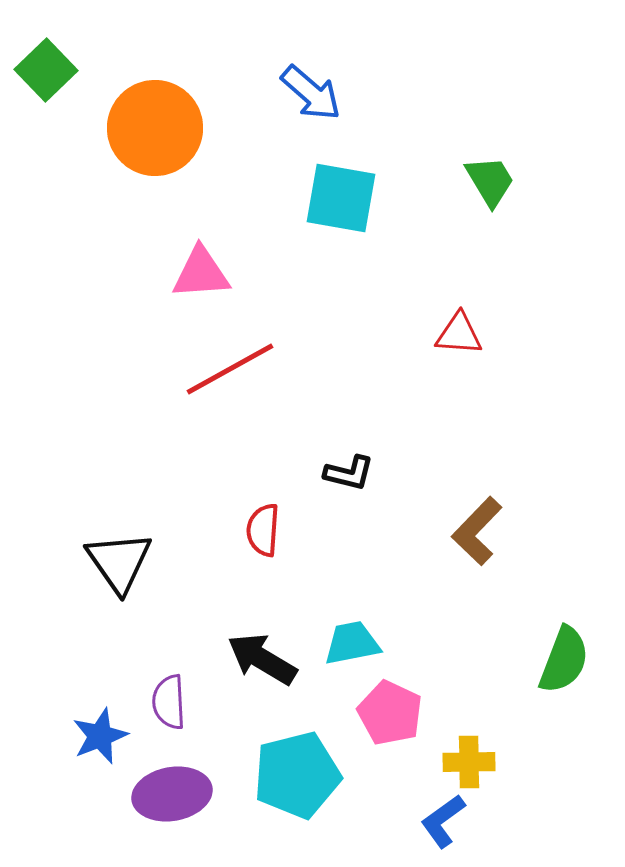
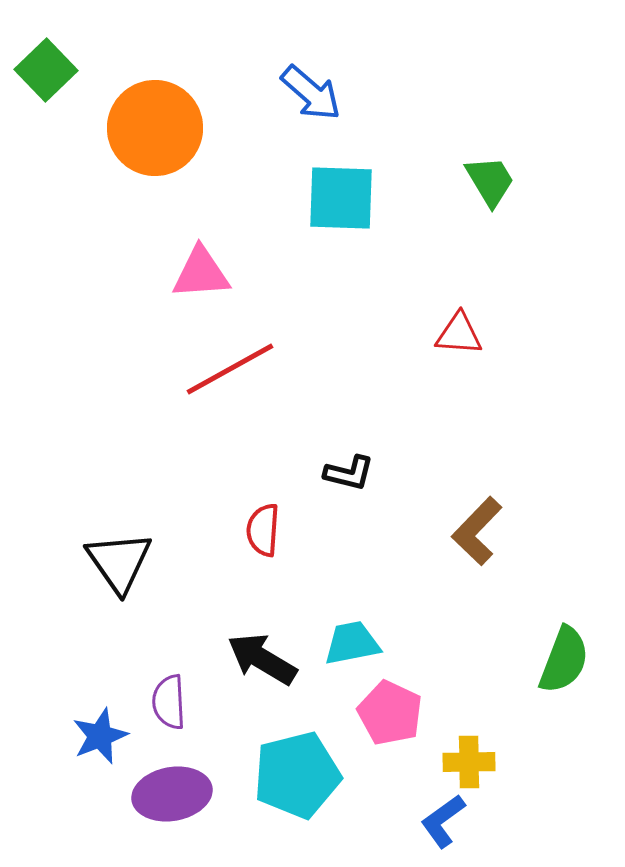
cyan square: rotated 8 degrees counterclockwise
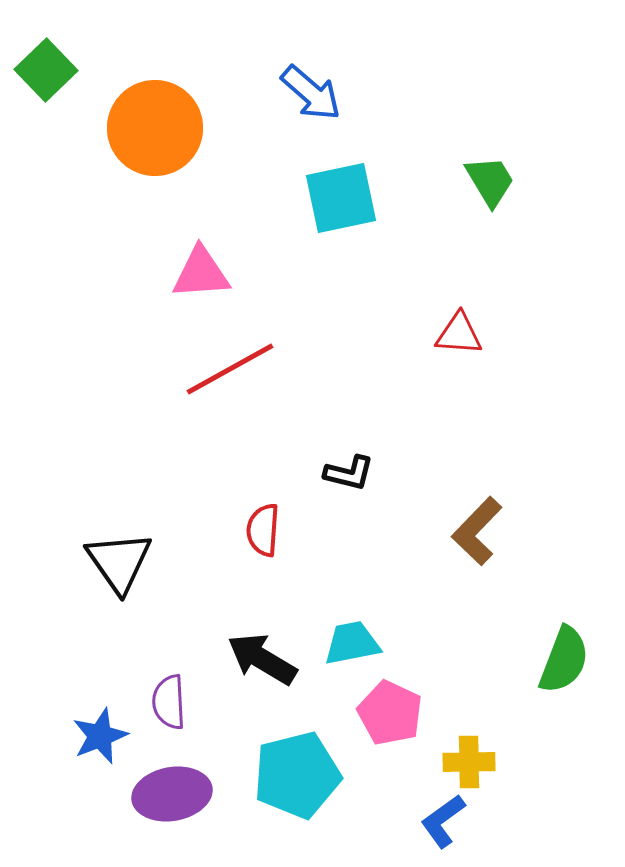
cyan square: rotated 14 degrees counterclockwise
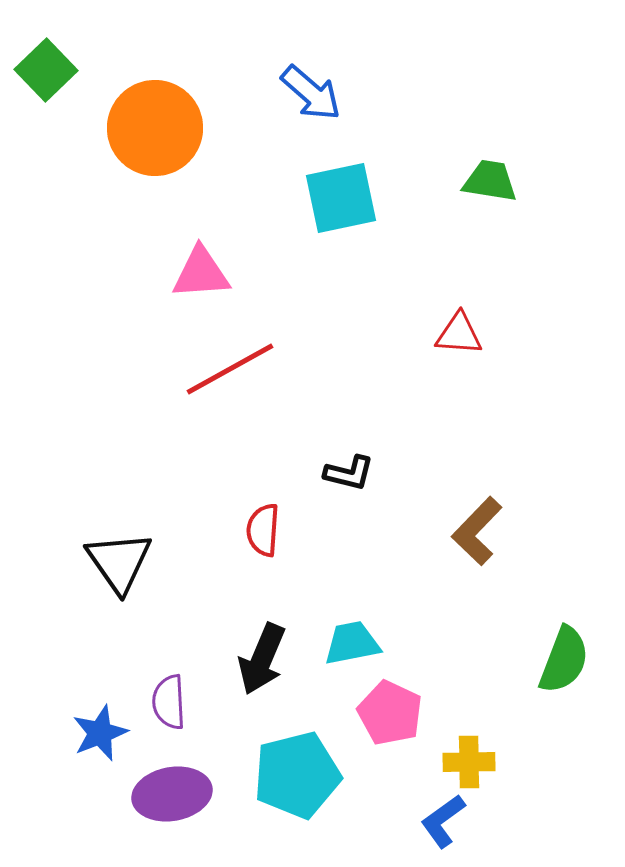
green trapezoid: rotated 50 degrees counterclockwise
black arrow: rotated 98 degrees counterclockwise
blue star: moved 3 px up
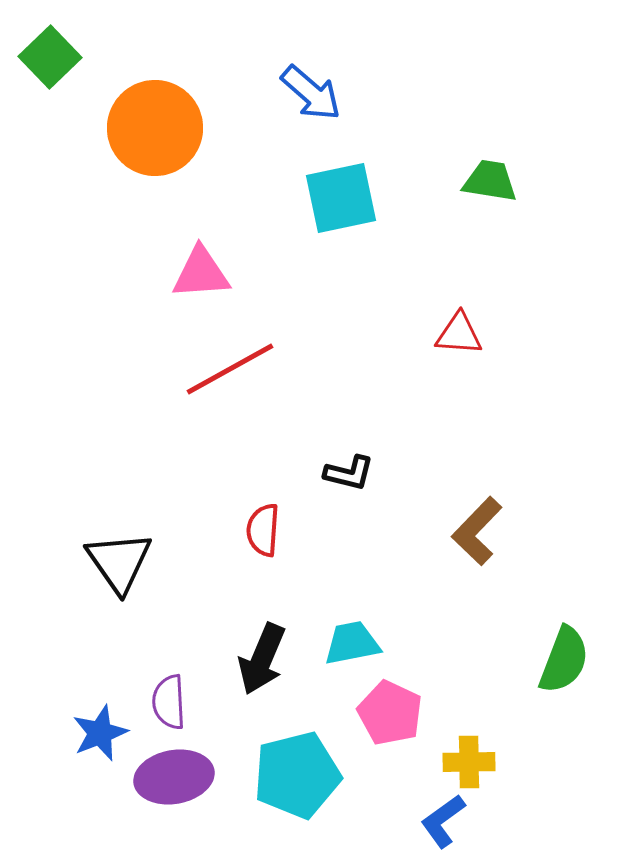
green square: moved 4 px right, 13 px up
purple ellipse: moved 2 px right, 17 px up
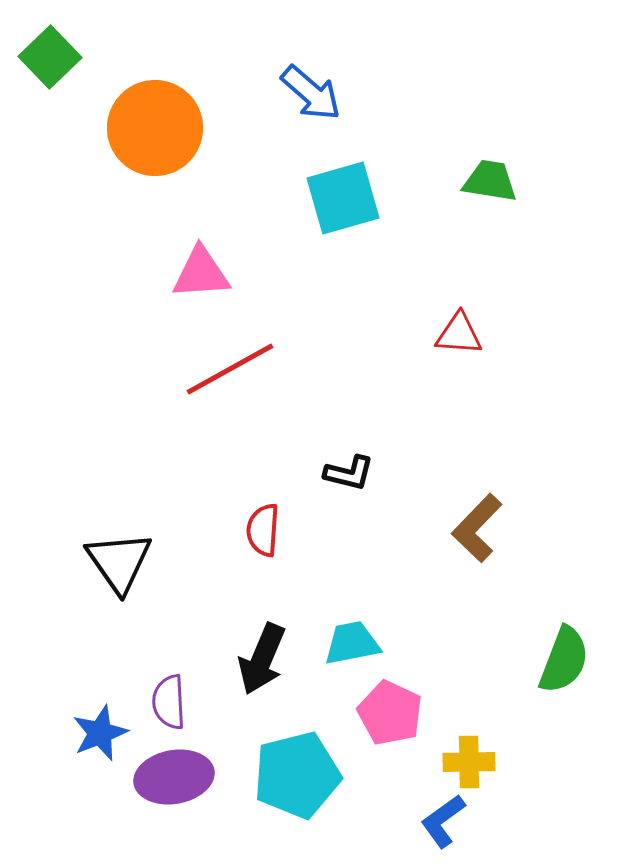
cyan square: moved 2 px right; rotated 4 degrees counterclockwise
brown L-shape: moved 3 px up
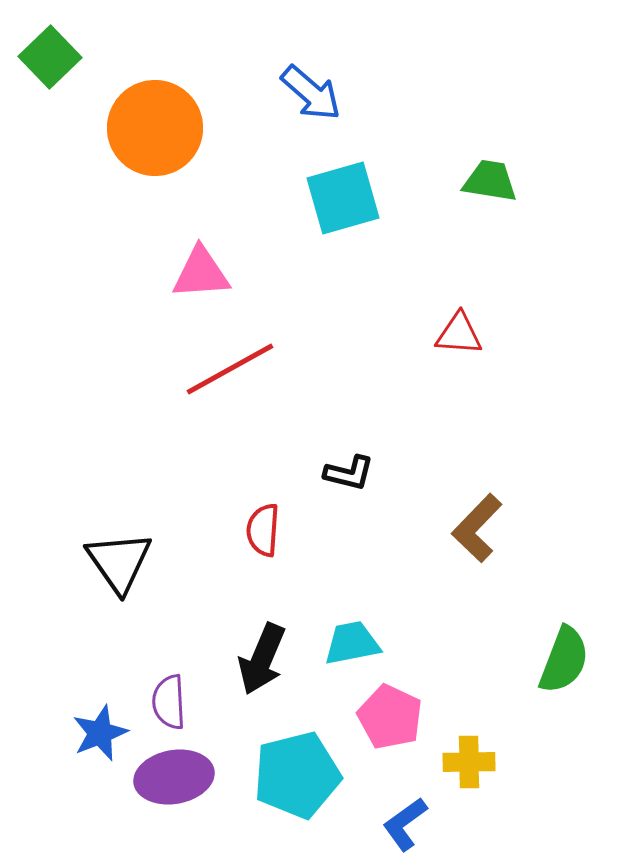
pink pentagon: moved 4 px down
blue L-shape: moved 38 px left, 3 px down
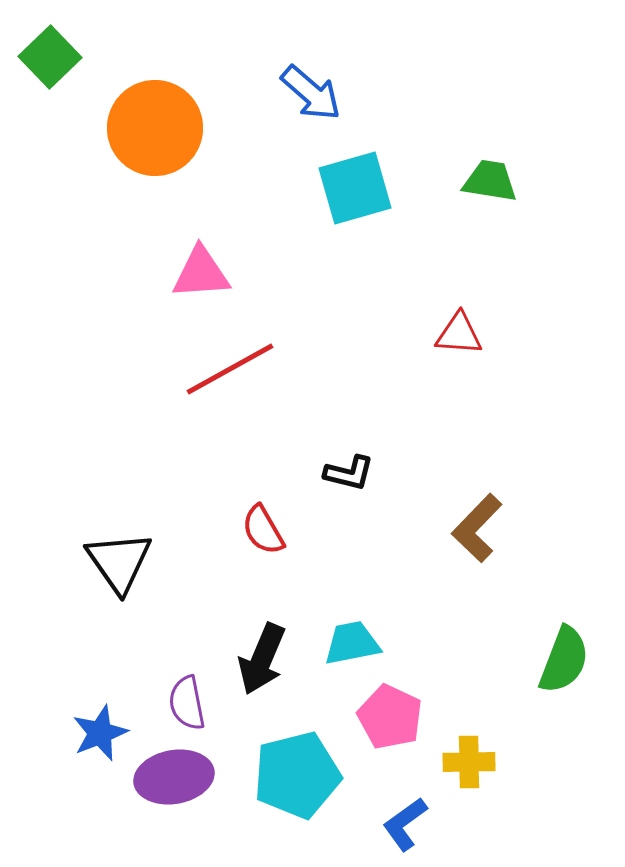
cyan square: moved 12 px right, 10 px up
red semicircle: rotated 34 degrees counterclockwise
purple semicircle: moved 18 px right, 1 px down; rotated 8 degrees counterclockwise
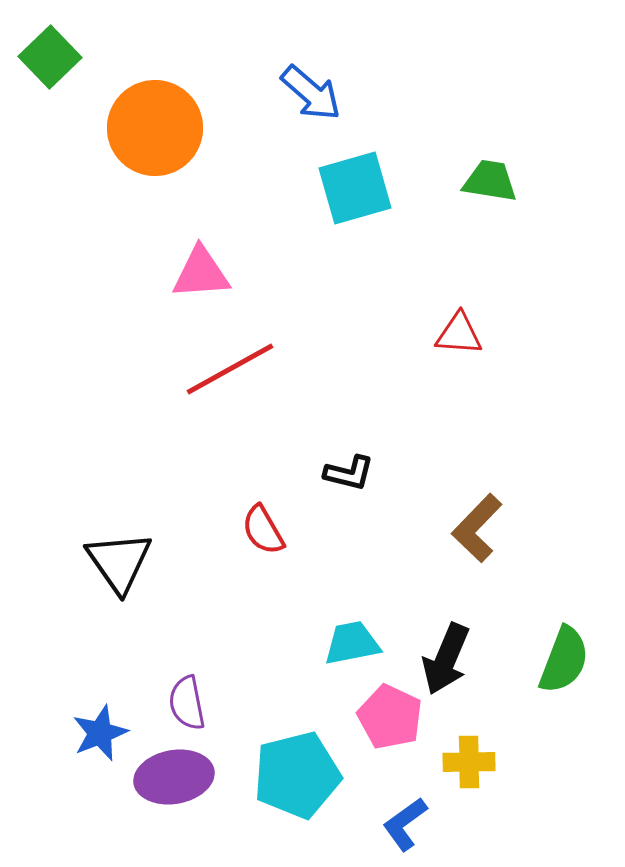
black arrow: moved 184 px right
